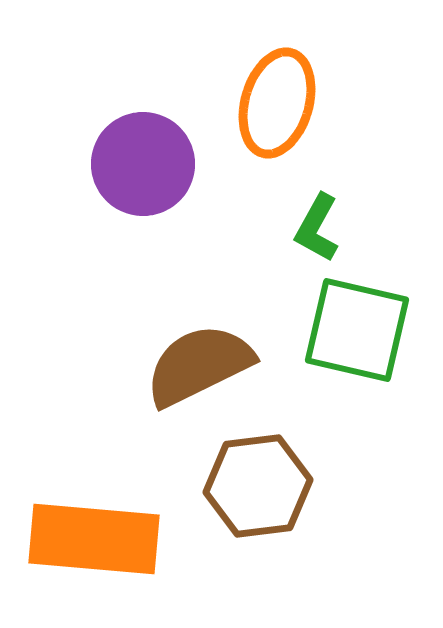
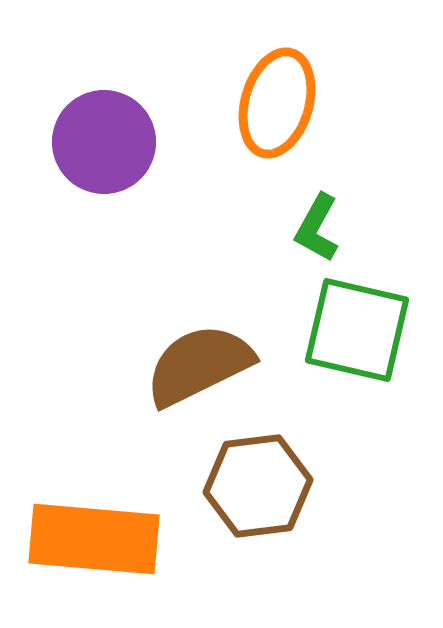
purple circle: moved 39 px left, 22 px up
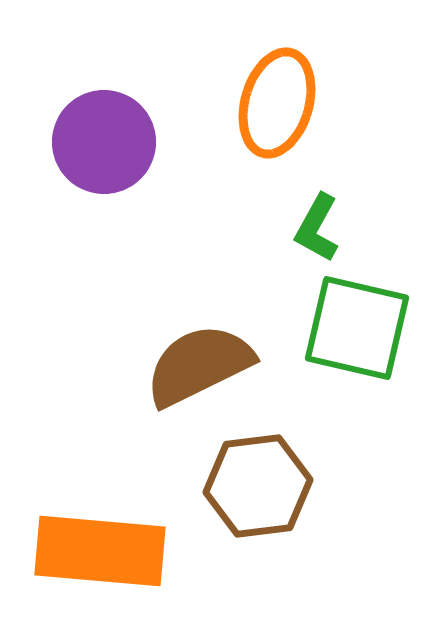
green square: moved 2 px up
orange rectangle: moved 6 px right, 12 px down
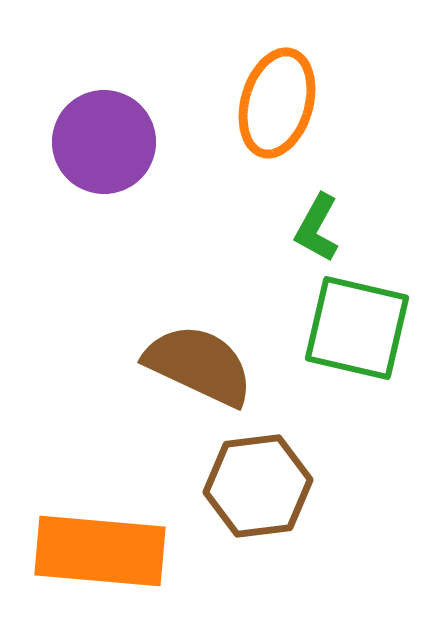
brown semicircle: rotated 51 degrees clockwise
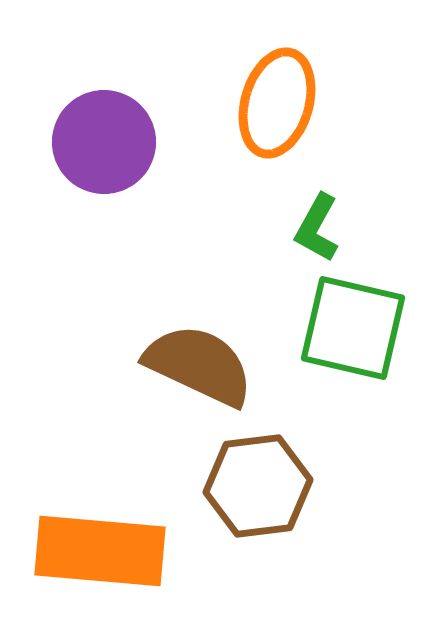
green square: moved 4 px left
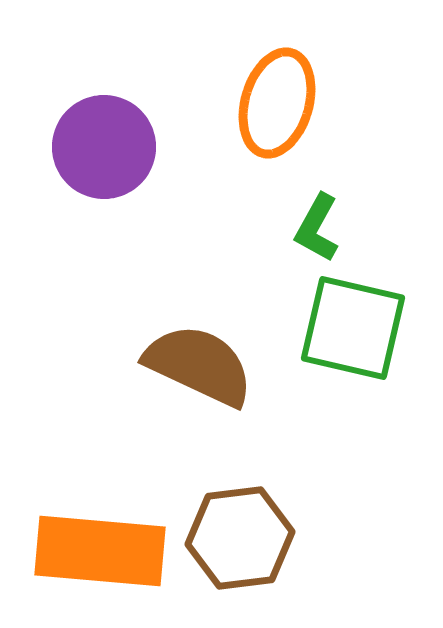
purple circle: moved 5 px down
brown hexagon: moved 18 px left, 52 px down
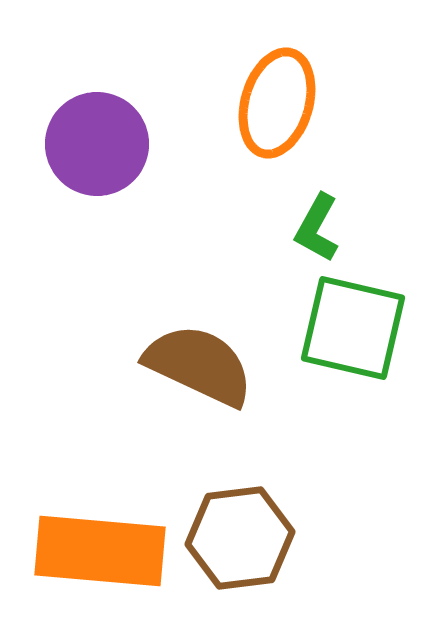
purple circle: moved 7 px left, 3 px up
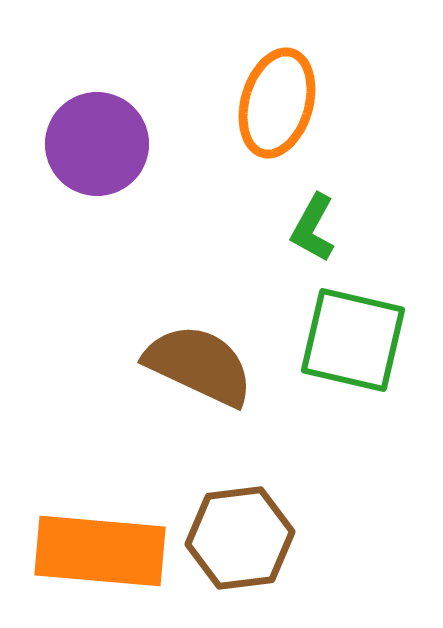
green L-shape: moved 4 px left
green square: moved 12 px down
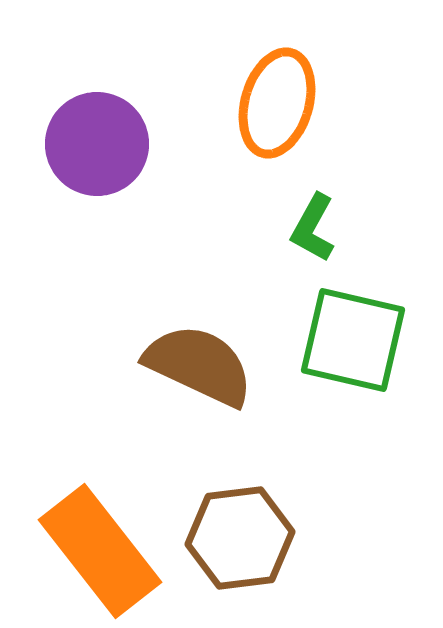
orange rectangle: rotated 47 degrees clockwise
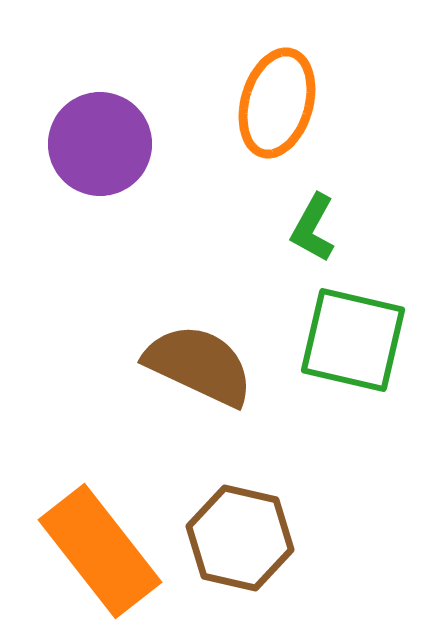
purple circle: moved 3 px right
brown hexagon: rotated 20 degrees clockwise
